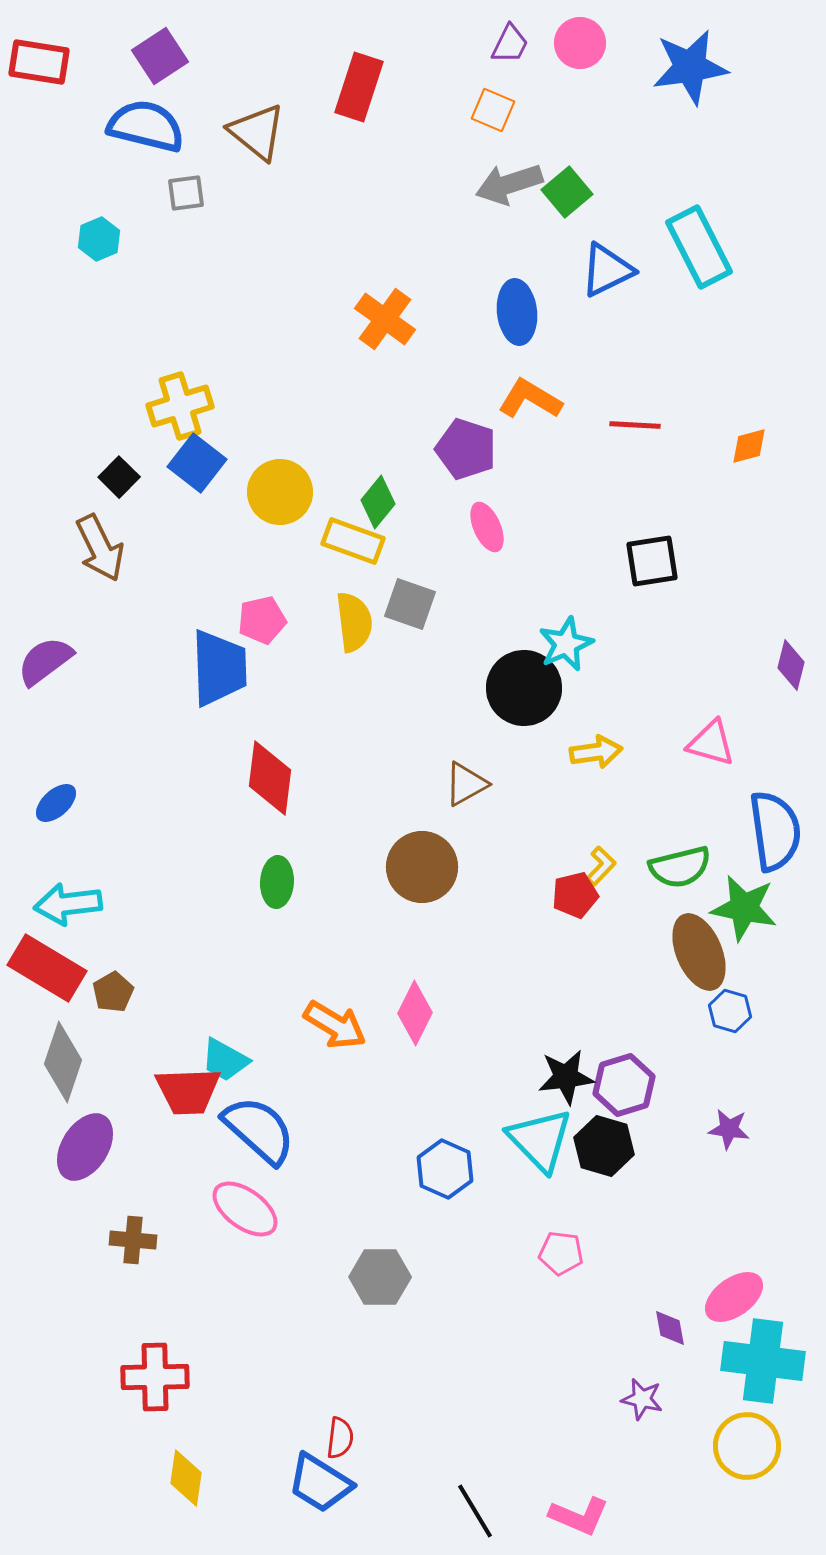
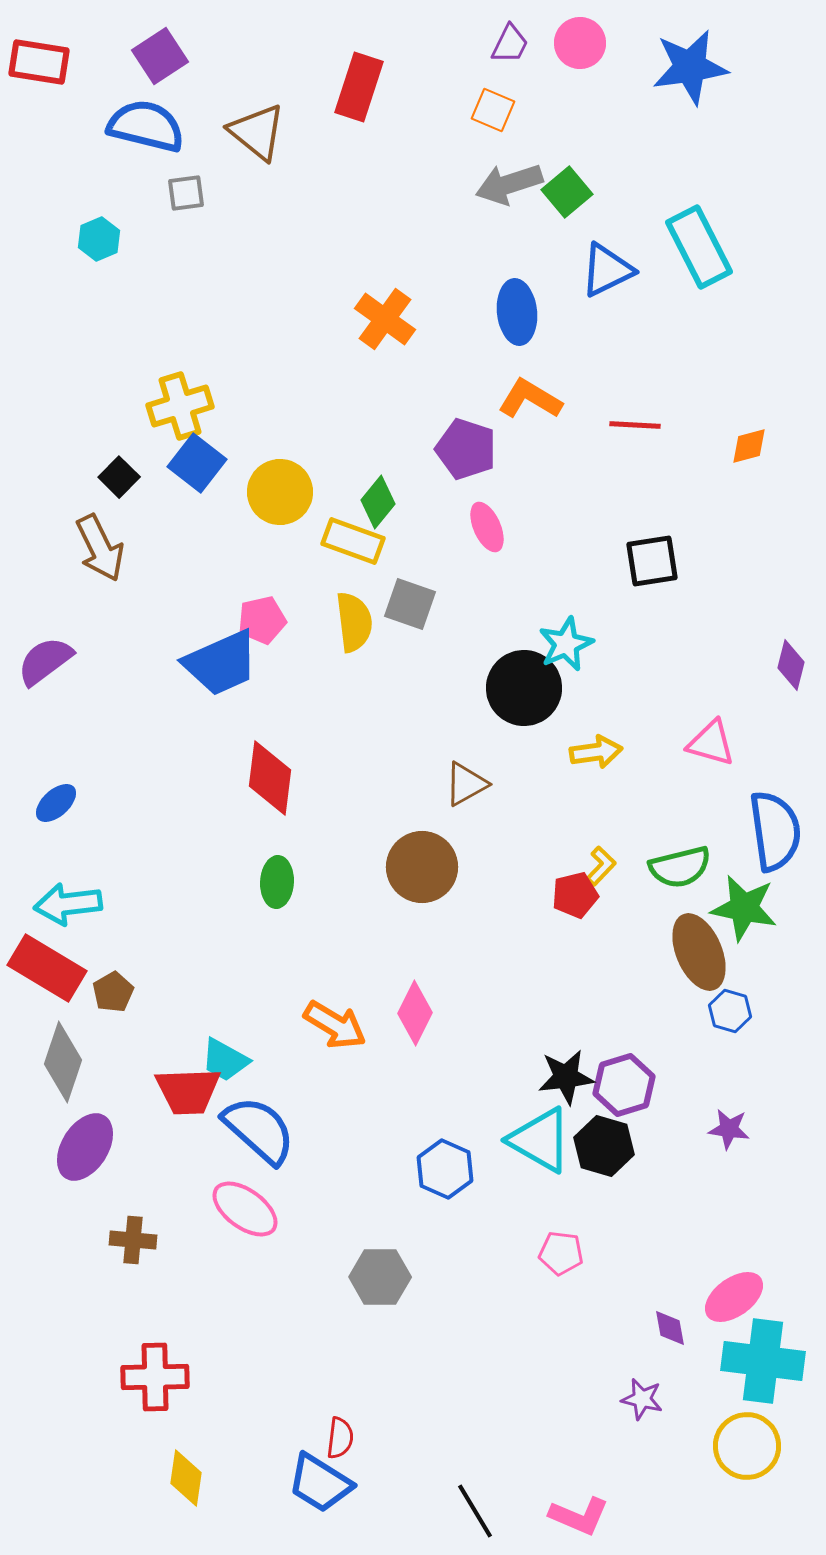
blue trapezoid at (219, 668): moved 2 px right, 5 px up; rotated 68 degrees clockwise
cyan triangle at (540, 1140): rotated 16 degrees counterclockwise
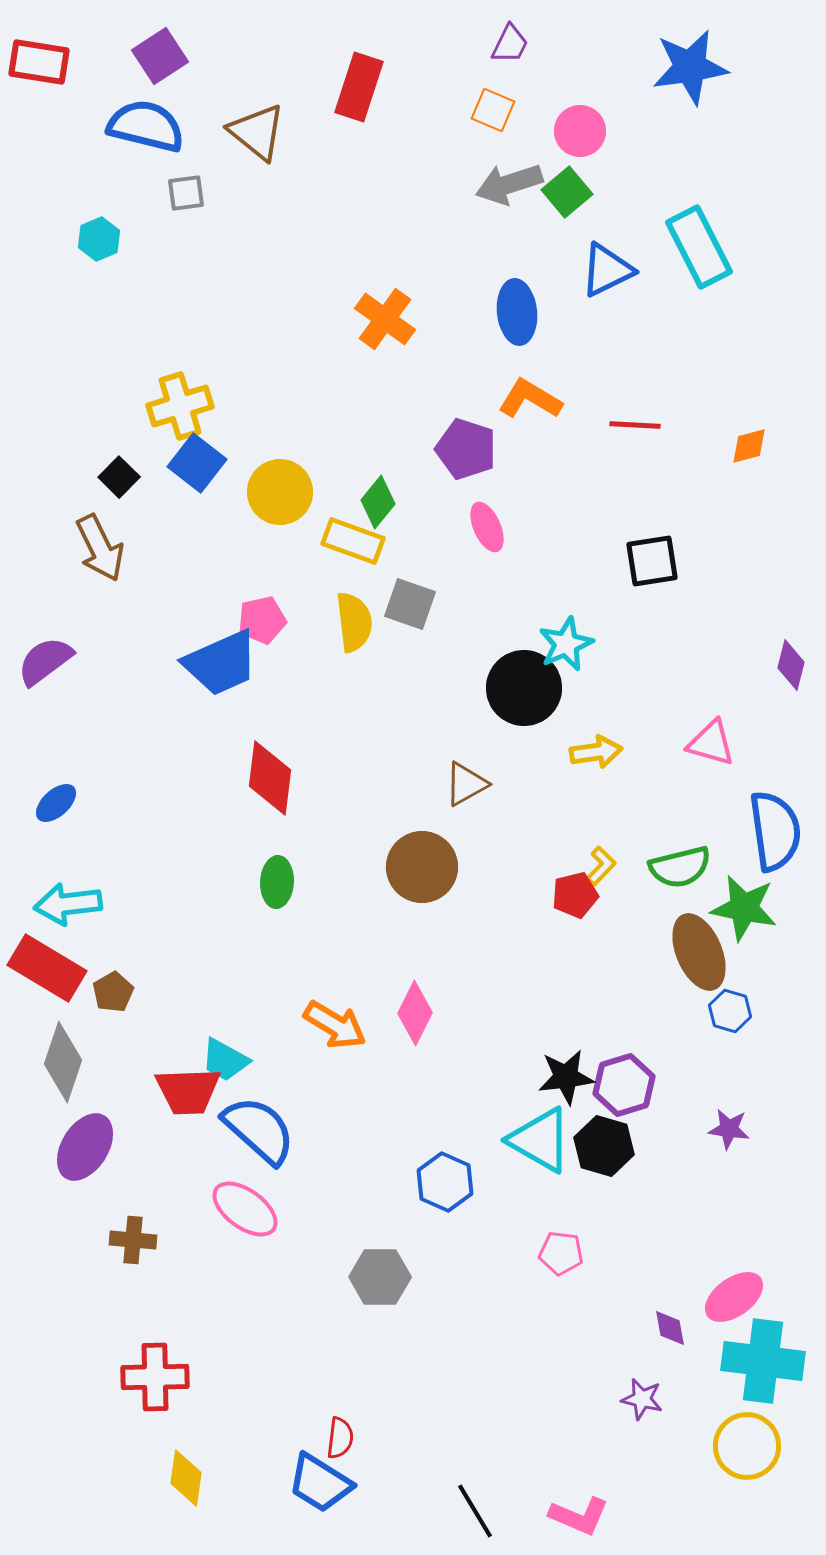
pink circle at (580, 43): moved 88 px down
blue hexagon at (445, 1169): moved 13 px down
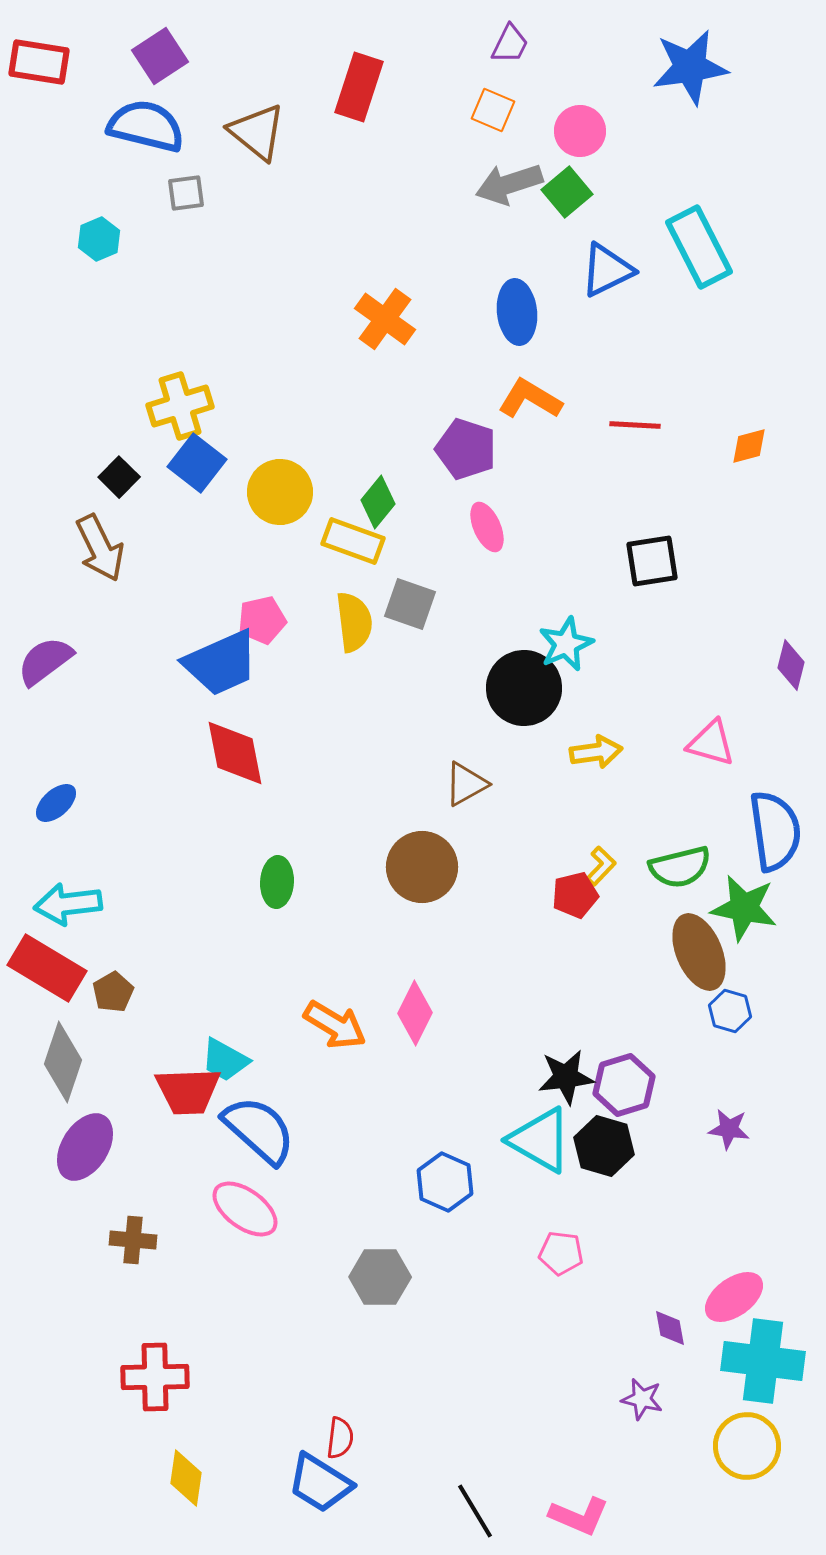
red diamond at (270, 778): moved 35 px left, 25 px up; rotated 18 degrees counterclockwise
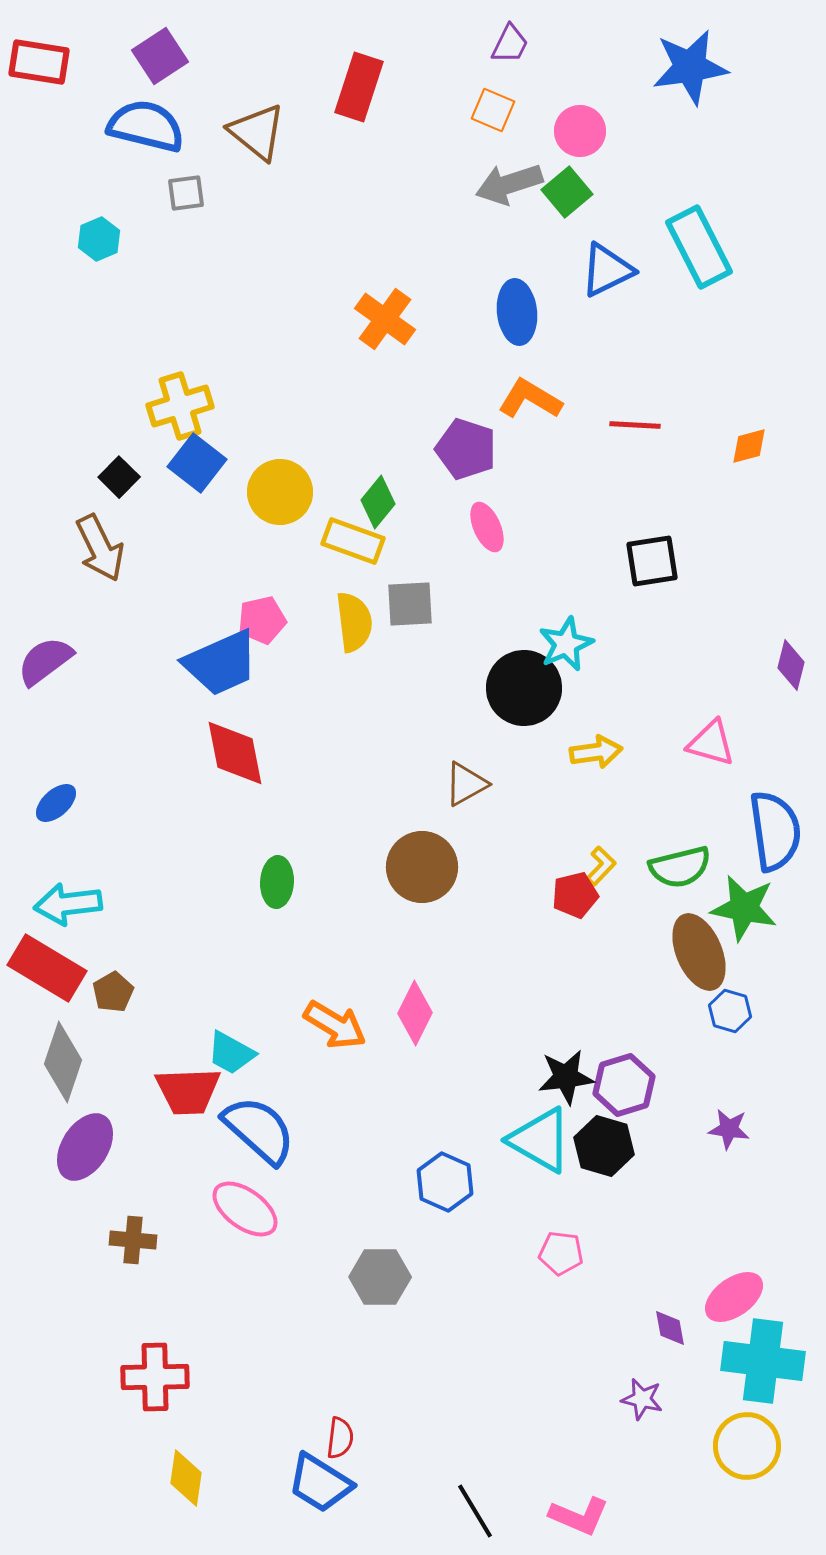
gray square at (410, 604): rotated 22 degrees counterclockwise
cyan trapezoid at (225, 1060): moved 6 px right, 7 px up
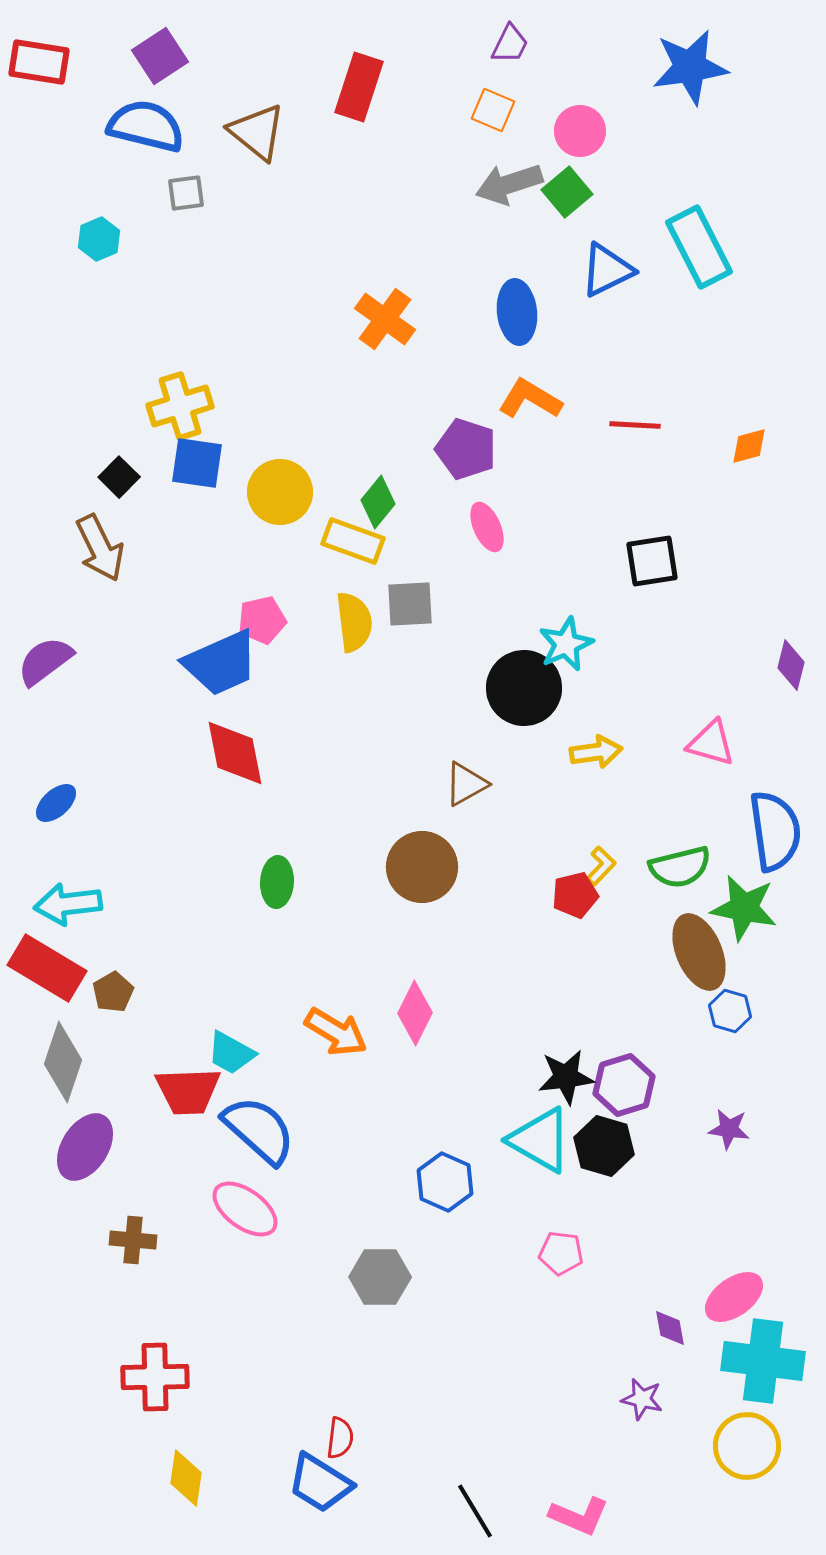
blue square at (197, 463): rotated 30 degrees counterclockwise
orange arrow at (335, 1025): moved 1 px right, 7 px down
